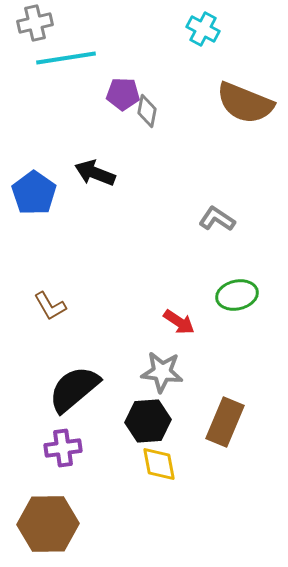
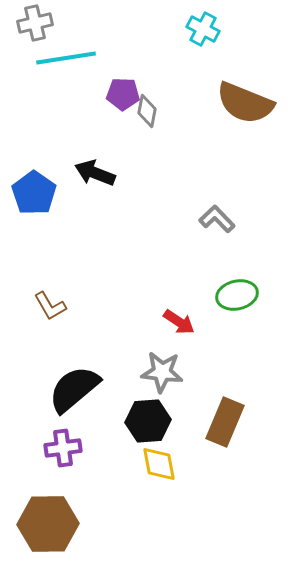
gray L-shape: rotated 12 degrees clockwise
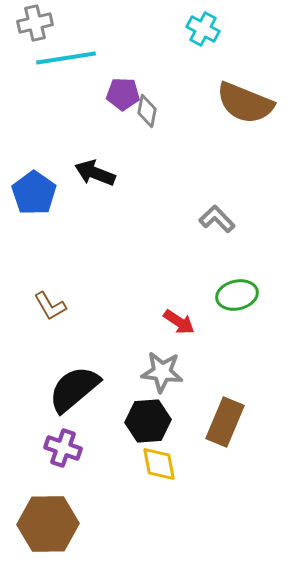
purple cross: rotated 27 degrees clockwise
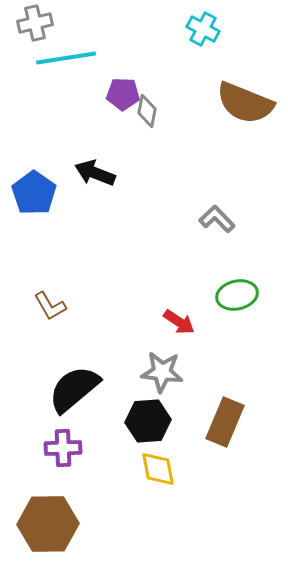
purple cross: rotated 21 degrees counterclockwise
yellow diamond: moved 1 px left, 5 px down
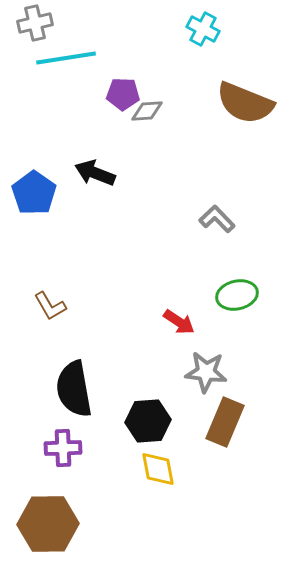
gray diamond: rotated 76 degrees clockwise
gray star: moved 44 px right
black semicircle: rotated 60 degrees counterclockwise
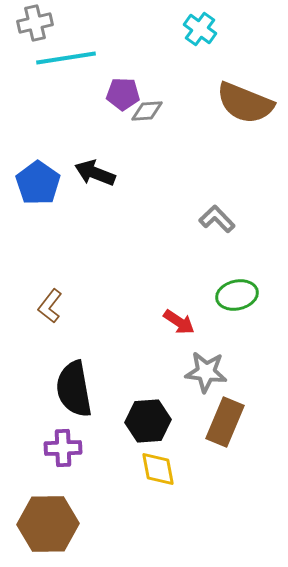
cyan cross: moved 3 px left; rotated 8 degrees clockwise
blue pentagon: moved 4 px right, 10 px up
brown L-shape: rotated 68 degrees clockwise
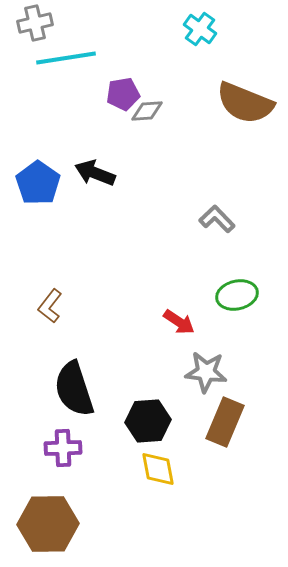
purple pentagon: rotated 12 degrees counterclockwise
black semicircle: rotated 8 degrees counterclockwise
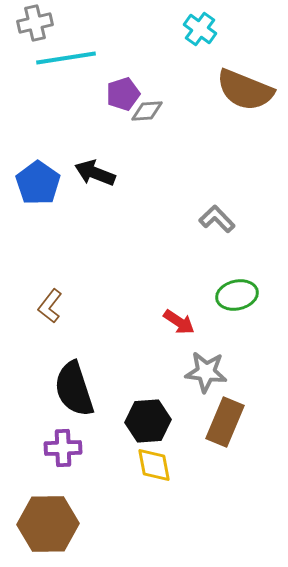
purple pentagon: rotated 8 degrees counterclockwise
brown semicircle: moved 13 px up
yellow diamond: moved 4 px left, 4 px up
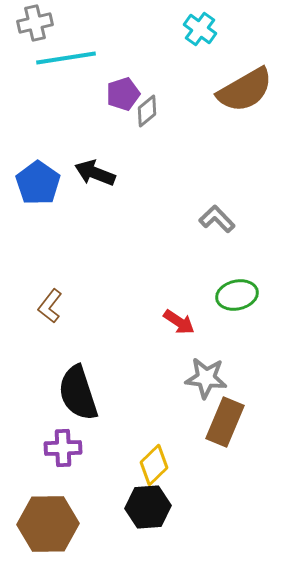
brown semicircle: rotated 52 degrees counterclockwise
gray diamond: rotated 36 degrees counterclockwise
gray star: moved 6 px down
black semicircle: moved 4 px right, 4 px down
black hexagon: moved 86 px down
yellow diamond: rotated 57 degrees clockwise
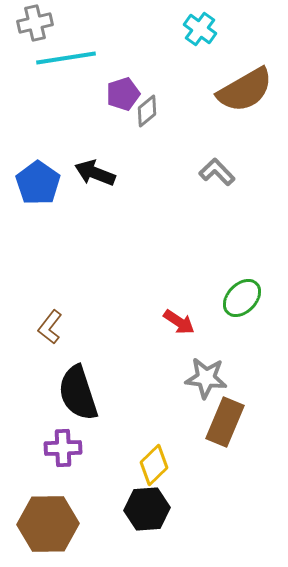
gray L-shape: moved 47 px up
green ellipse: moved 5 px right, 3 px down; rotated 33 degrees counterclockwise
brown L-shape: moved 21 px down
black hexagon: moved 1 px left, 2 px down
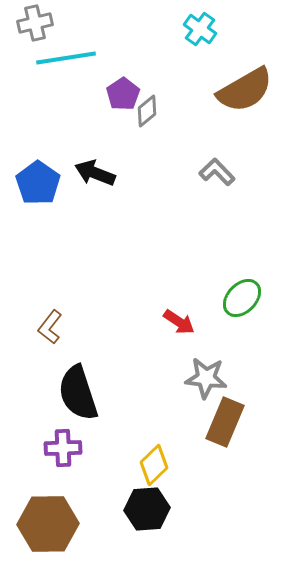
purple pentagon: rotated 16 degrees counterclockwise
